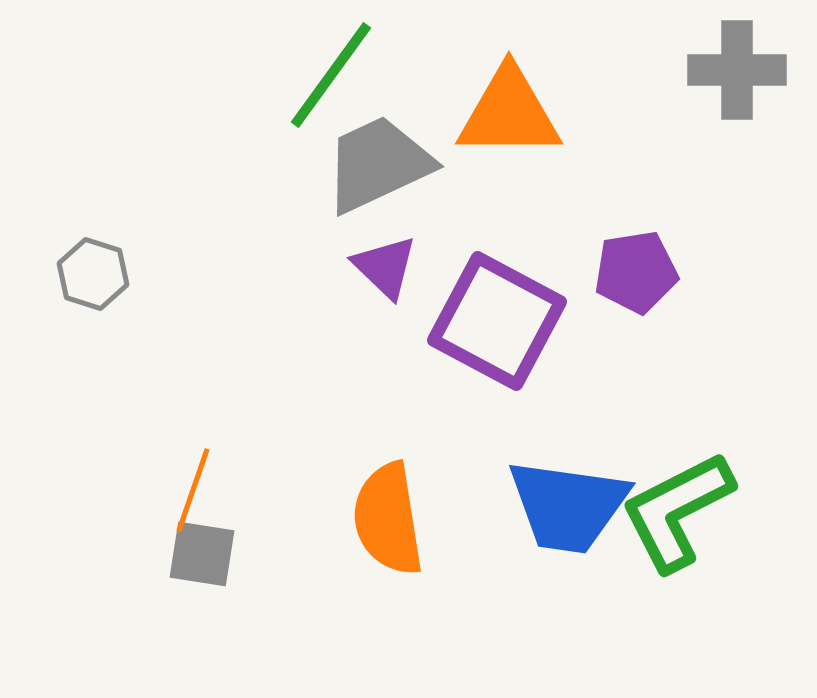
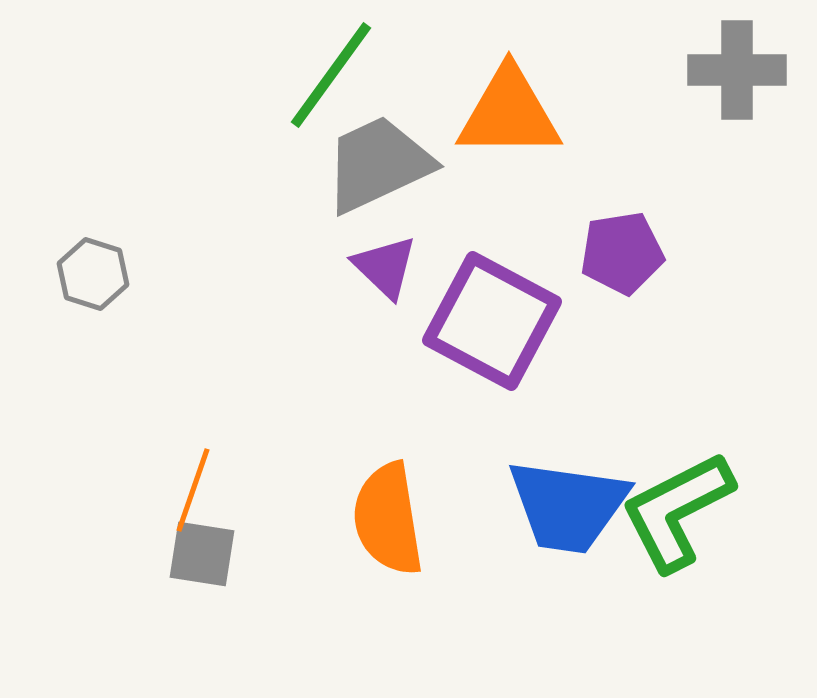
purple pentagon: moved 14 px left, 19 px up
purple square: moved 5 px left
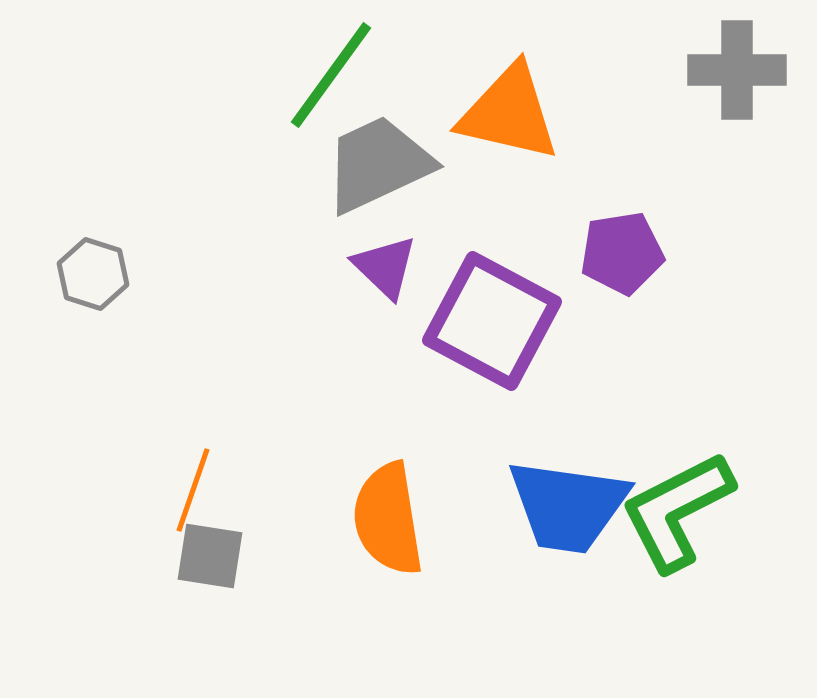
orange triangle: rotated 13 degrees clockwise
gray square: moved 8 px right, 2 px down
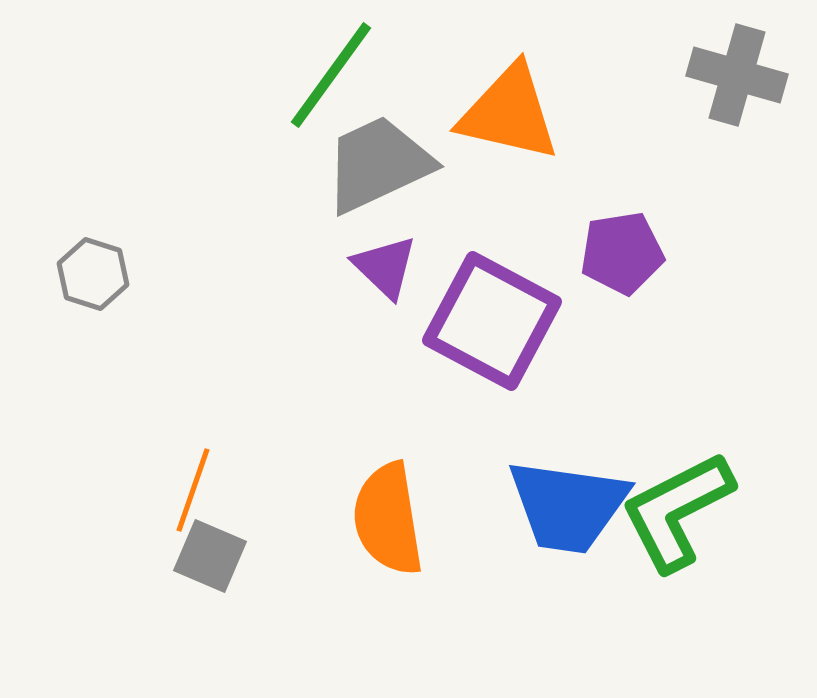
gray cross: moved 5 px down; rotated 16 degrees clockwise
gray square: rotated 14 degrees clockwise
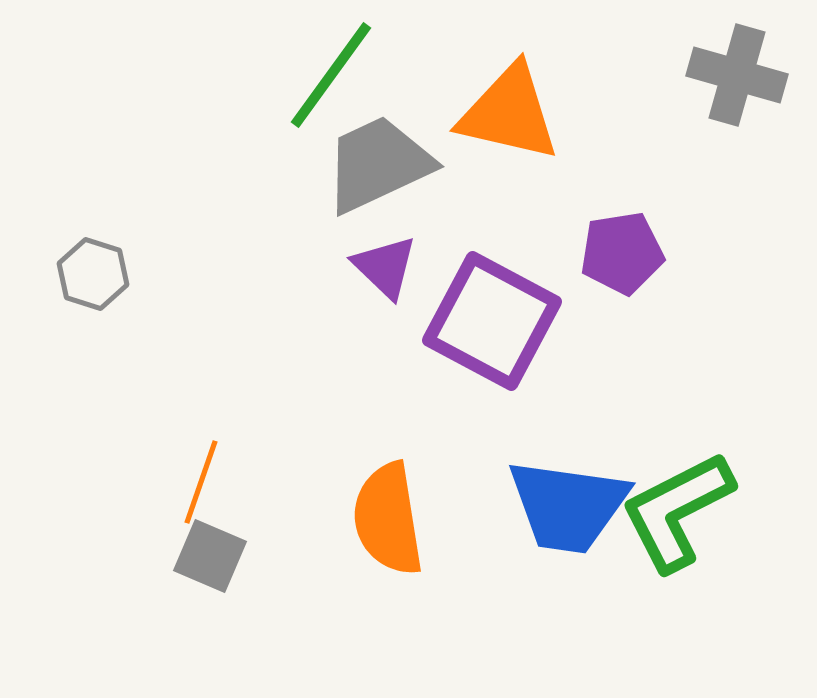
orange line: moved 8 px right, 8 px up
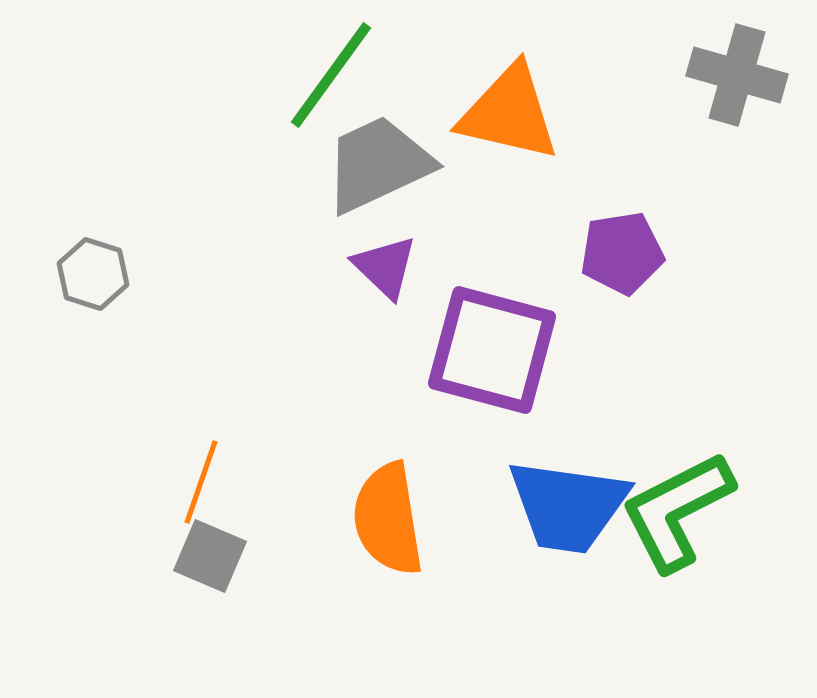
purple square: moved 29 px down; rotated 13 degrees counterclockwise
